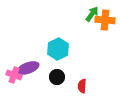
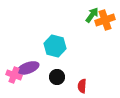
green arrow: moved 1 px down
orange cross: rotated 24 degrees counterclockwise
cyan hexagon: moved 3 px left, 3 px up; rotated 20 degrees counterclockwise
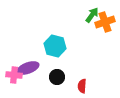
orange cross: moved 2 px down
pink cross: rotated 14 degrees counterclockwise
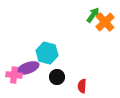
green arrow: moved 1 px right
orange cross: rotated 24 degrees counterclockwise
cyan hexagon: moved 8 px left, 7 px down
